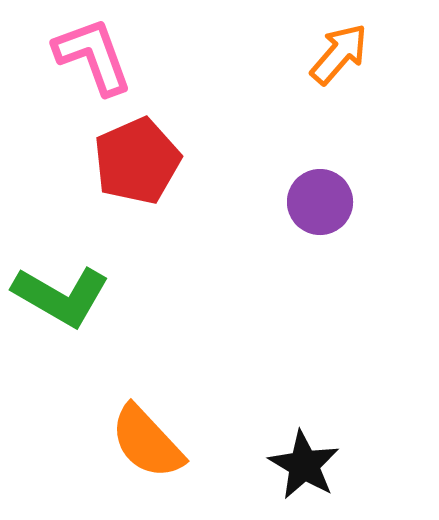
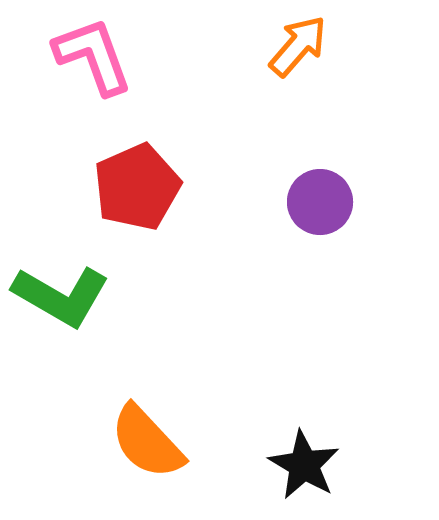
orange arrow: moved 41 px left, 8 px up
red pentagon: moved 26 px down
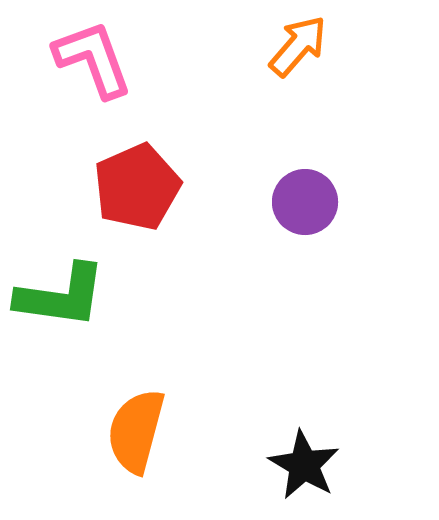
pink L-shape: moved 3 px down
purple circle: moved 15 px left
green L-shape: rotated 22 degrees counterclockwise
orange semicircle: moved 11 px left, 11 px up; rotated 58 degrees clockwise
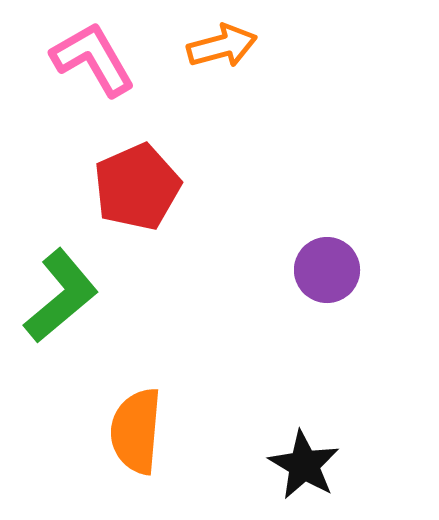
orange arrow: moved 76 px left; rotated 34 degrees clockwise
pink L-shape: rotated 10 degrees counterclockwise
purple circle: moved 22 px right, 68 px down
green L-shape: rotated 48 degrees counterclockwise
orange semicircle: rotated 10 degrees counterclockwise
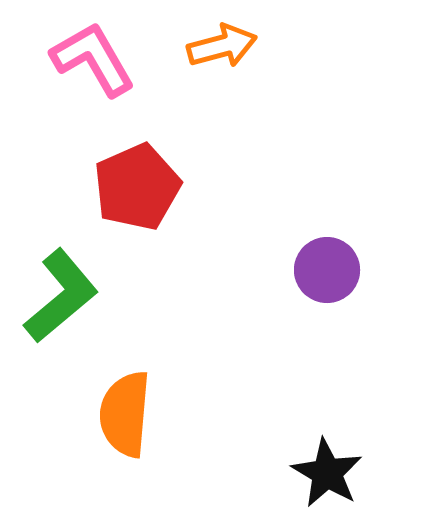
orange semicircle: moved 11 px left, 17 px up
black star: moved 23 px right, 8 px down
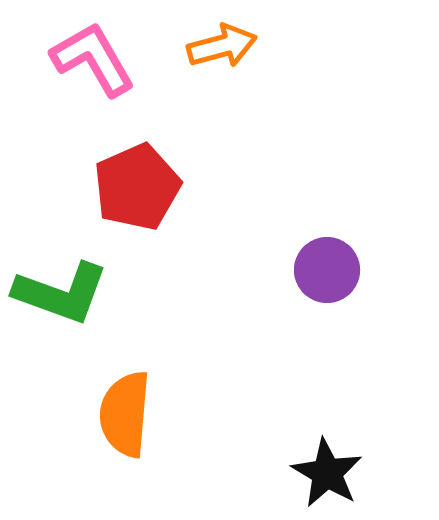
green L-shape: moved 3 px up; rotated 60 degrees clockwise
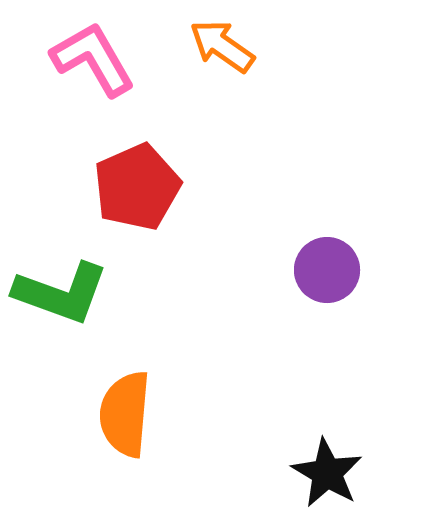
orange arrow: rotated 130 degrees counterclockwise
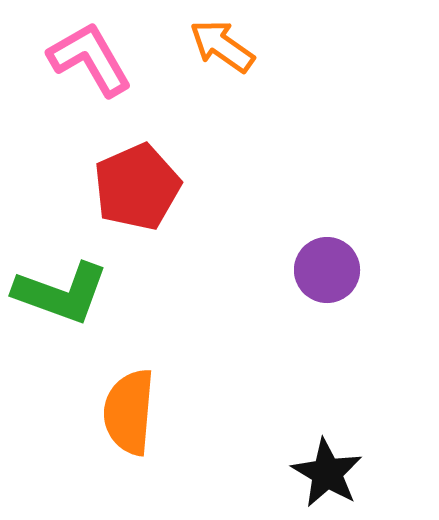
pink L-shape: moved 3 px left
orange semicircle: moved 4 px right, 2 px up
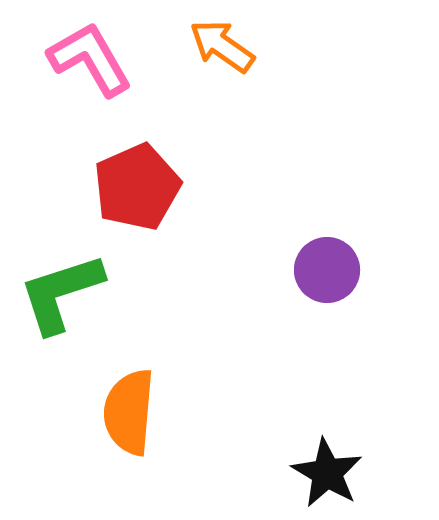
green L-shape: rotated 142 degrees clockwise
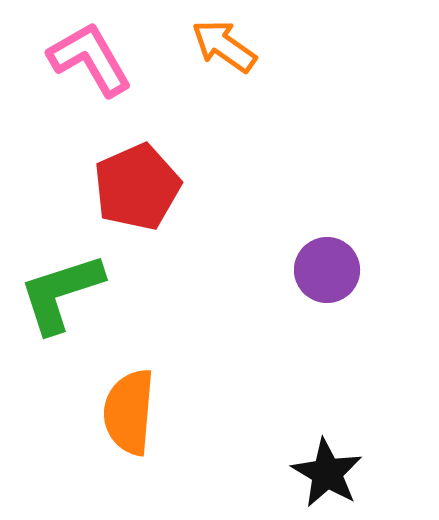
orange arrow: moved 2 px right
